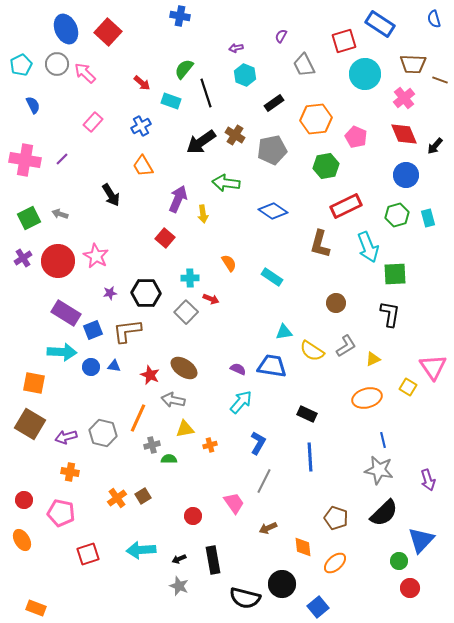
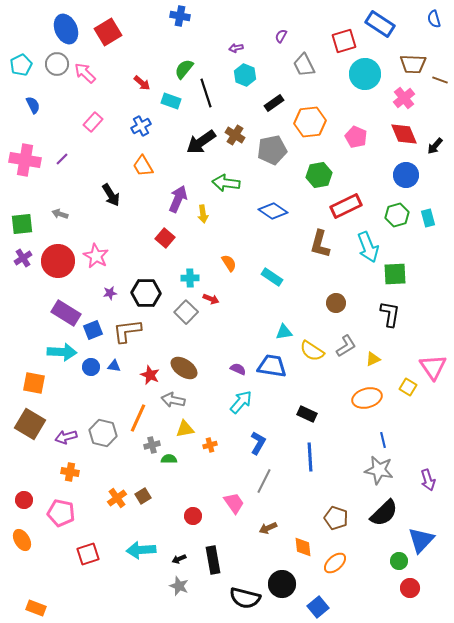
red square at (108, 32): rotated 16 degrees clockwise
orange hexagon at (316, 119): moved 6 px left, 3 px down
green hexagon at (326, 166): moved 7 px left, 9 px down
green square at (29, 218): moved 7 px left, 6 px down; rotated 20 degrees clockwise
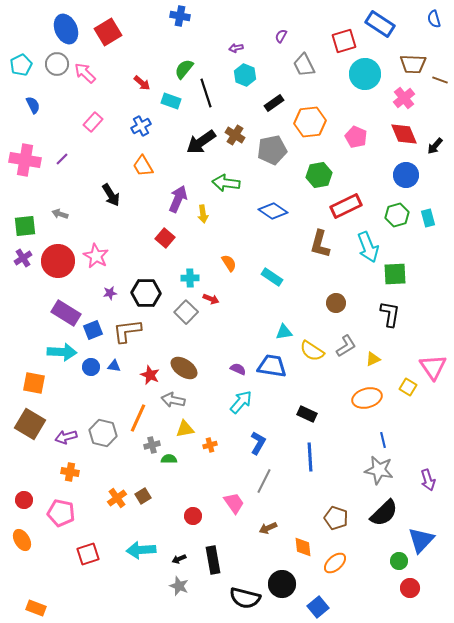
green square at (22, 224): moved 3 px right, 2 px down
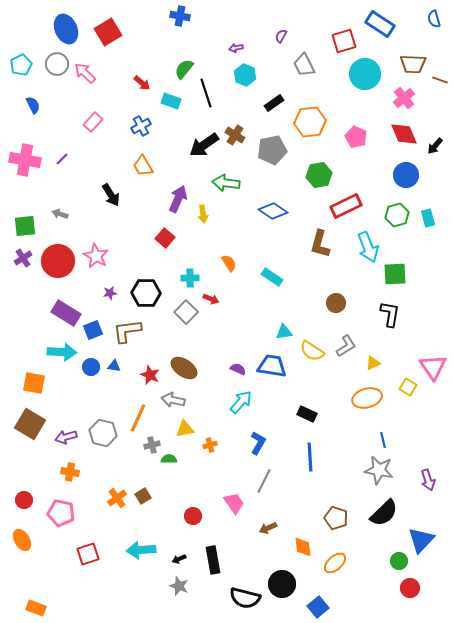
black arrow at (201, 142): moved 3 px right, 3 px down
yellow triangle at (373, 359): moved 4 px down
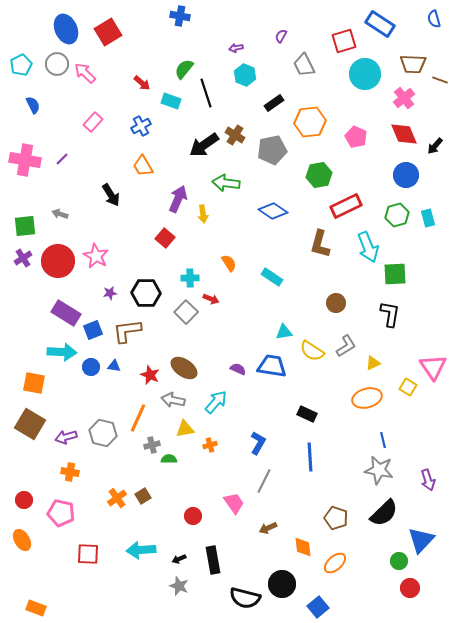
cyan arrow at (241, 402): moved 25 px left
red square at (88, 554): rotated 20 degrees clockwise
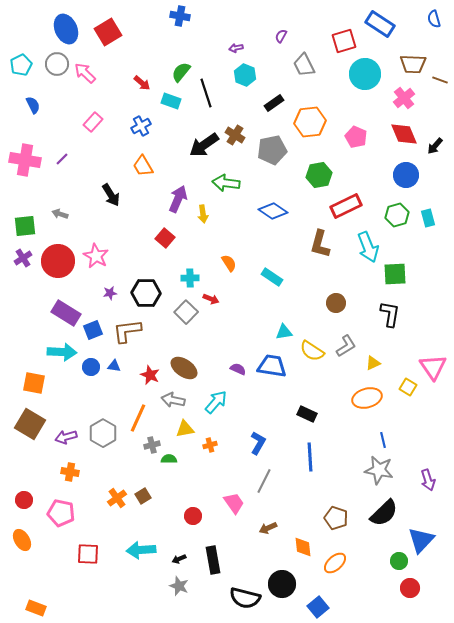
green semicircle at (184, 69): moved 3 px left, 3 px down
gray hexagon at (103, 433): rotated 16 degrees clockwise
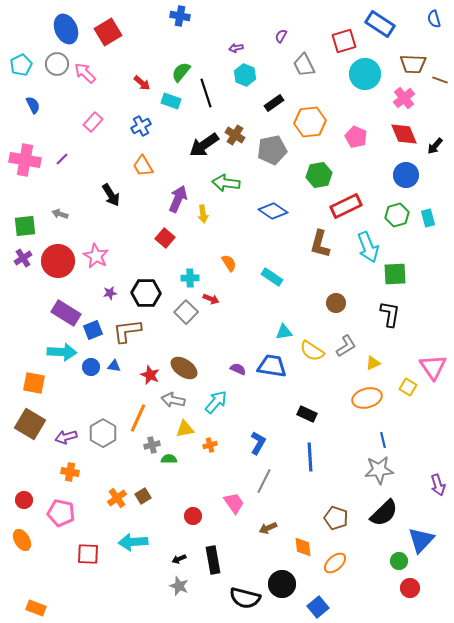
gray star at (379, 470): rotated 16 degrees counterclockwise
purple arrow at (428, 480): moved 10 px right, 5 px down
cyan arrow at (141, 550): moved 8 px left, 8 px up
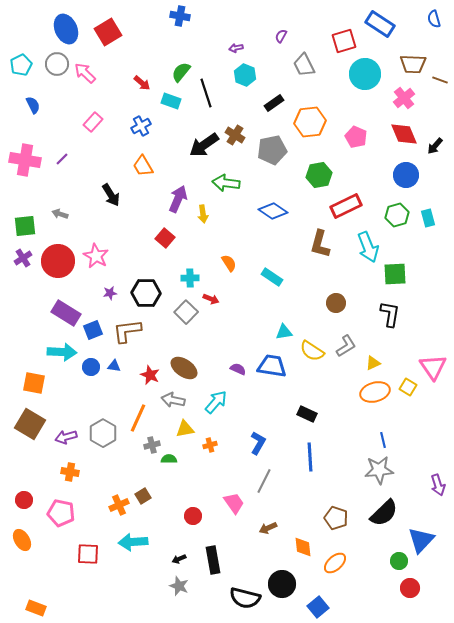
orange ellipse at (367, 398): moved 8 px right, 6 px up
orange cross at (117, 498): moved 2 px right, 7 px down; rotated 12 degrees clockwise
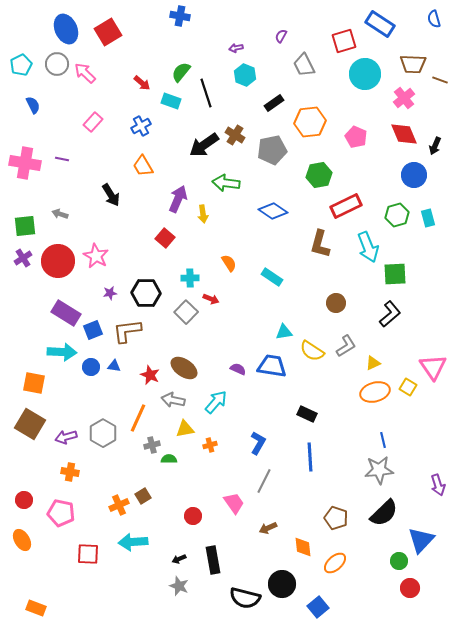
black arrow at (435, 146): rotated 18 degrees counterclockwise
purple line at (62, 159): rotated 56 degrees clockwise
pink cross at (25, 160): moved 3 px down
blue circle at (406, 175): moved 8 px right
black L-shape at (390, 314): rotated 40 degrees clockwise
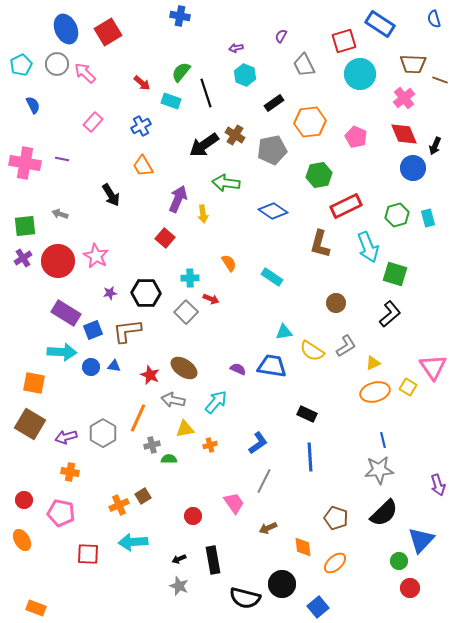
cyan circle at (365, 74): moved 5 px left
blue circle at (414, 175): moved 1 px left, 7 px up
green square at (395, 274): rotated 20 degrees clockwise
blue L-shape at (258, 443): rotated 25 degrees clockwise
